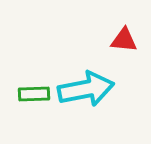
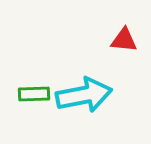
cyan arrow: moved 2 px left, 6 px down
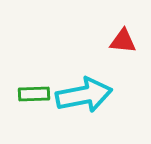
red triangle: moved 1 px left, 1 px down
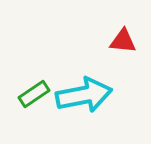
green rectangle: rotated 32 degrees counterclockwise
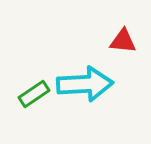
cyan arrow: moved 1 px right, 11 px up; rotated 8 degrees clockwise
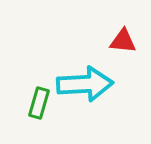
green rectangle: moved 5 px right, 9 px down; rotated 40 degrees counterclockwise
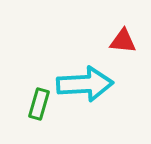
green rectangle: moved 1 px down
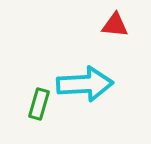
red triangle: moved 8 px left, 16 px up
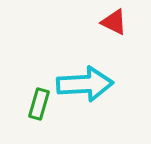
red triangle: moved 1 px left, 3 px up; rotated 20 degrees clockwise
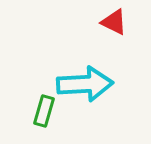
green rectangle: moved 5 px right, 7 px down
